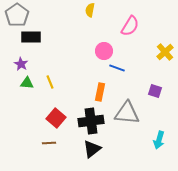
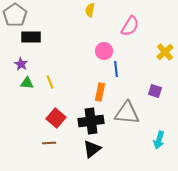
gray pentagon: moved 2 px left
blue line: moved 1 px left, 1 px down; rotated 63 degrees clockwise
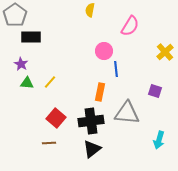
yellow line: rotated 64 degrees clockwise
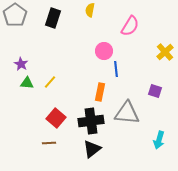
black rectangle: moved 22 px right, 19 px up; rotated 72 degrees counterclockwise
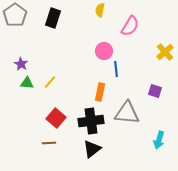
yellow semicircle: moved 10 px right
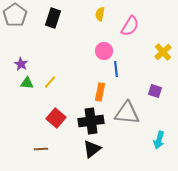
yellow semicircle: moved 4 px down
yellow cross: moved 2 px left
brown line: moved 8 px left, 6 px down
